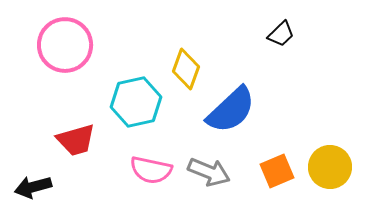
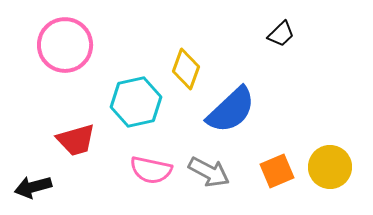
gray arrow: rotated 6 degrees clockwise
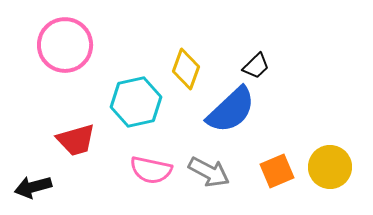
black trapezoid: moved 25 px left, 32 px down
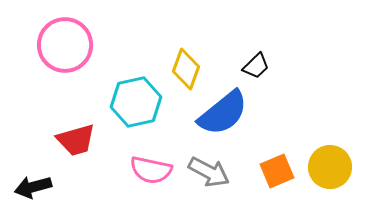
blue semicircle: moved 8 px left, 3 px down; rotated 4 degrees clockwise
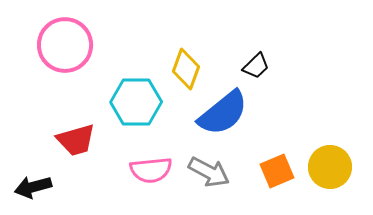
cyan hexagon: rotated 12 degrees clockwise
pink semicircle: rotated 18 degrees counterclockwise
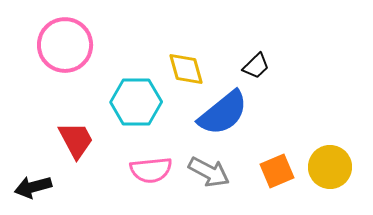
yellow diamond: rotated 36 degrees counterclockwise
red trapezoid: rotated 102 degrees counterclockwise
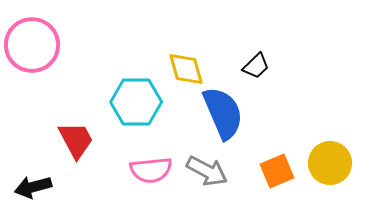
pink circle: moved 33 px left
blue semicircle: rotated 74 degrees counterclockwise
yellow circle: moved 4 px up
gray arrow: moved 2 px left, 1 px up
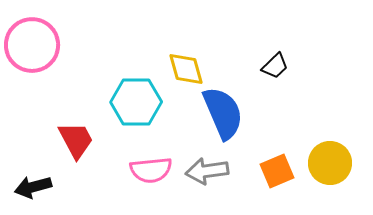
black trapezoid: moved 19 px right
gray arrow: rotated 144 degrees clockwise
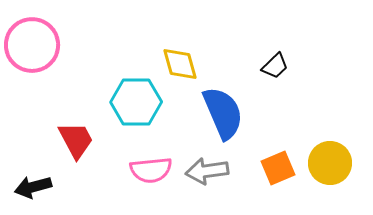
yellow diamond: moved 6 px left, 5 px up
orange square: moved 1 px right, 3 px up
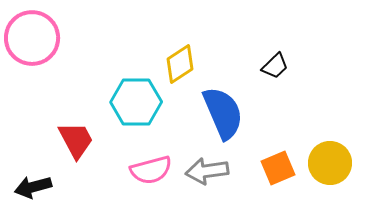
pink circle: moved 7 px up
yellow diamond: rotated 72 degrees clockwise
pink semicircle: rotated 9 degrees counterclockwise
